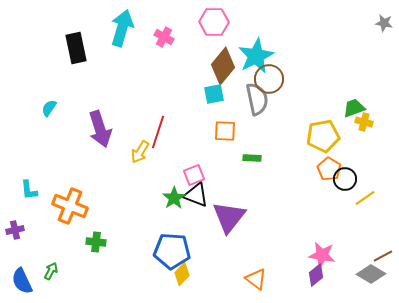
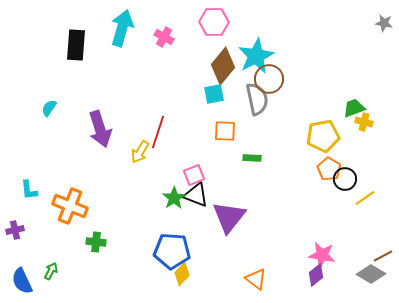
black rectangle: moved 3 px up; rotated 16 degrees clockwise
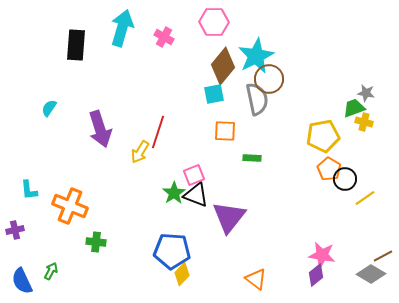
gray star: moved 18 px left, 70 px down
green star: moved 5 px up
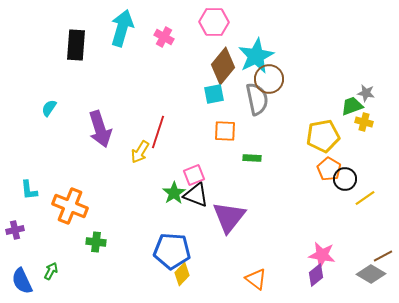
green trapezoid: moved 2 px left, 2 px up
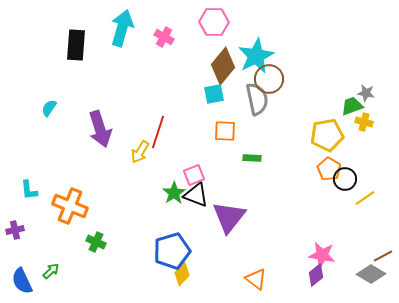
yellow pentagon: moved 4 px right, 1 px up
green cross: rotated 18 degrees clockwise
blue pentagon: rotated 21 degrees counterclockwise
green arrow: rotated 18 degrees clockwise
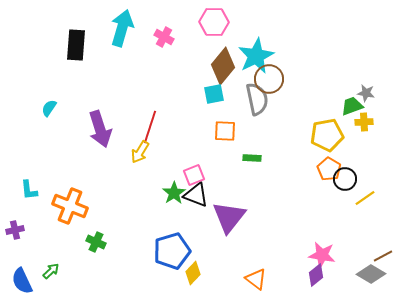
yellow cross: rotated 18 degrees counterclockwise
red line: moved 8 px left, 5 px up
yellow diamond: moved 11 px right, 1 px up
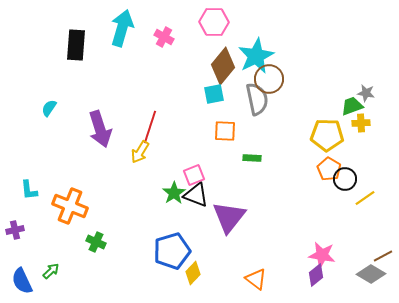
yellow cross: moved 3 px left, 1 px down
yellow pentagon: rotated 12 degrees clockwise
